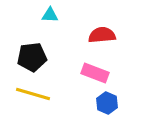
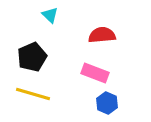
cyan triangle: rotated 42 degrees clockwise
black pentagon: rotated 16 degrees counterclockwise
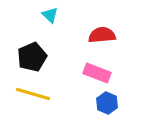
pink rectangle: moved 2 px right
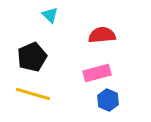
pink rectangle: rotated 36 degrees counterclockwise
blue hexagon: moved 1 px right, 3 px up
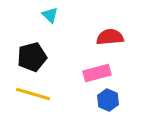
red semicircle: moved 8 px right, 2 px down
black pentagon: rotated 8 degrees clockwise
